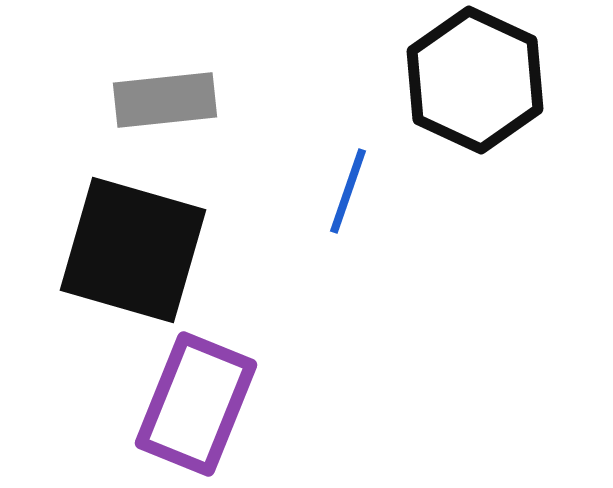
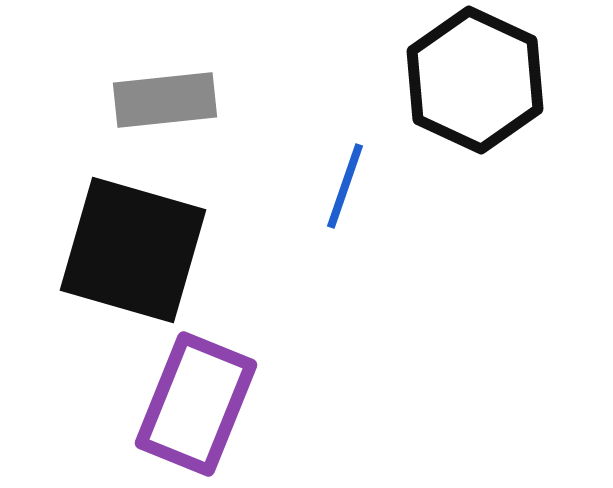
blue line: moved 3 px left, 5 px up
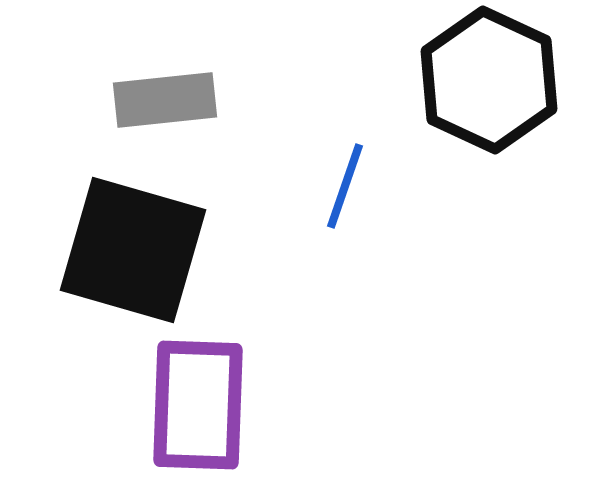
black hexagon: moved 14 px right
purple rectangle: moved 2 px right, 1 px down; rotated 20 degrees counterclockwise
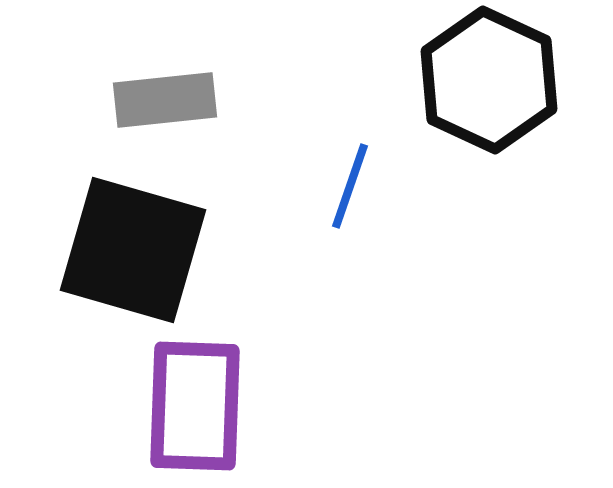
blue line: moved 5 px right
purple rectangle: moved 3 px left, 1 px down
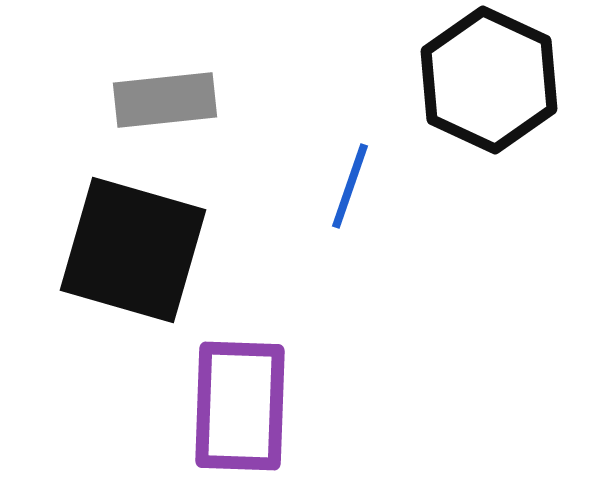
purple rectangle: moved 45 px right
